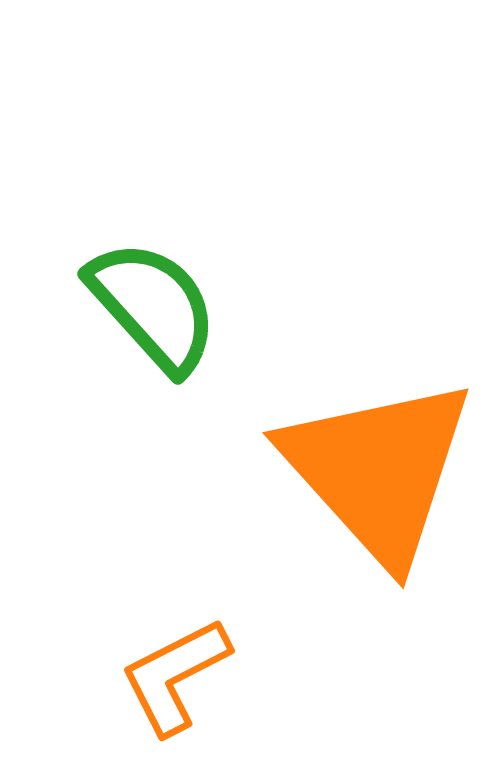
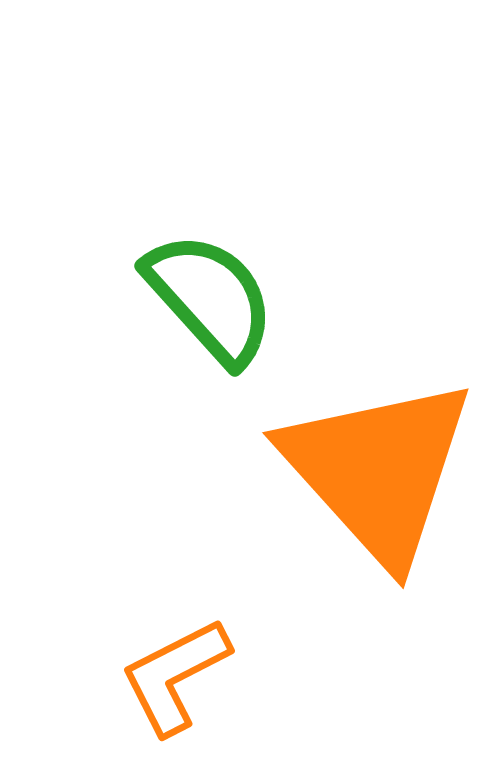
green semicircle: moved 57 px right, 8 px up
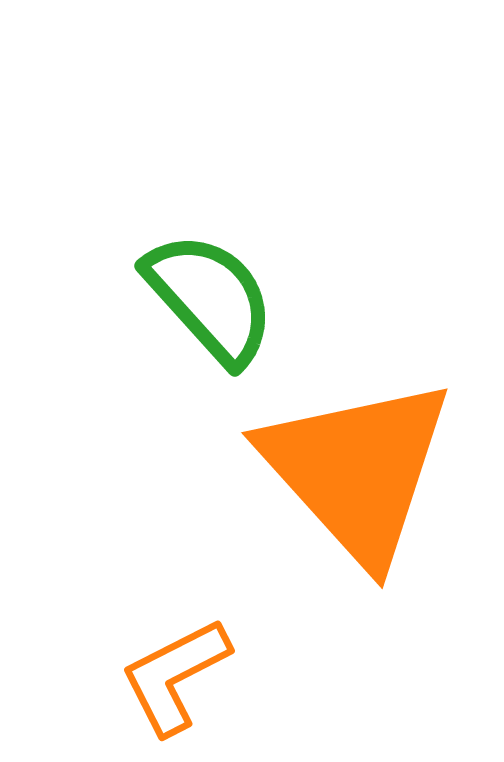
orange triangle: moved 21 px left
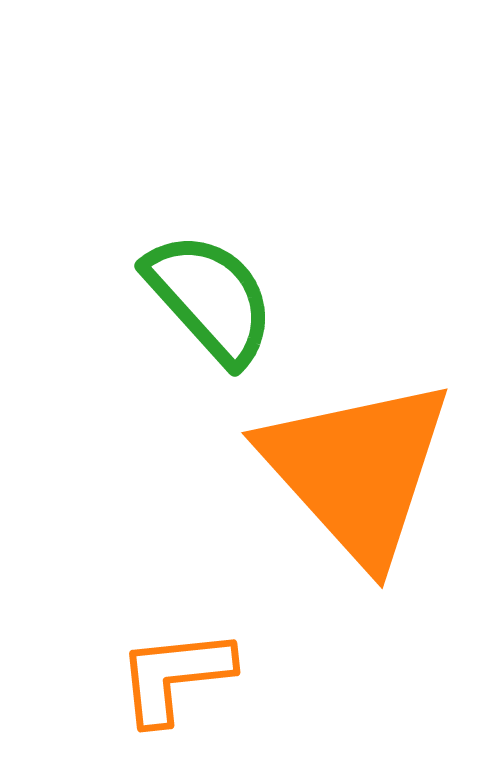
orange L-shape: rotated 21 degrees clockwise
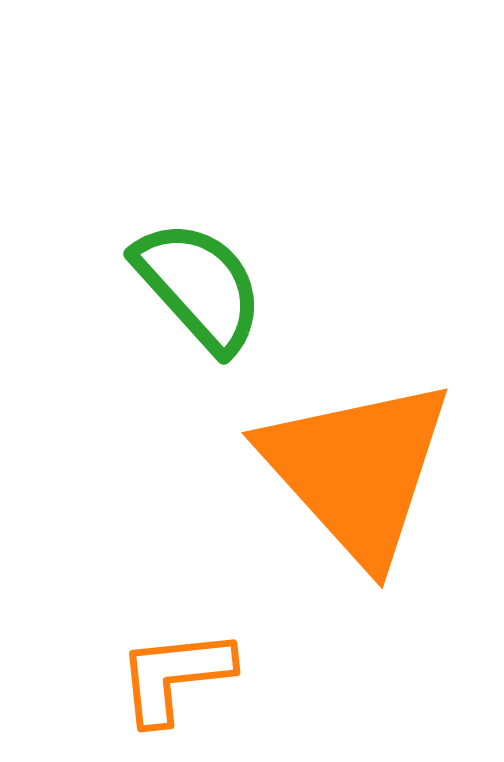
green semicircle: moved 11 px left, 12 px up
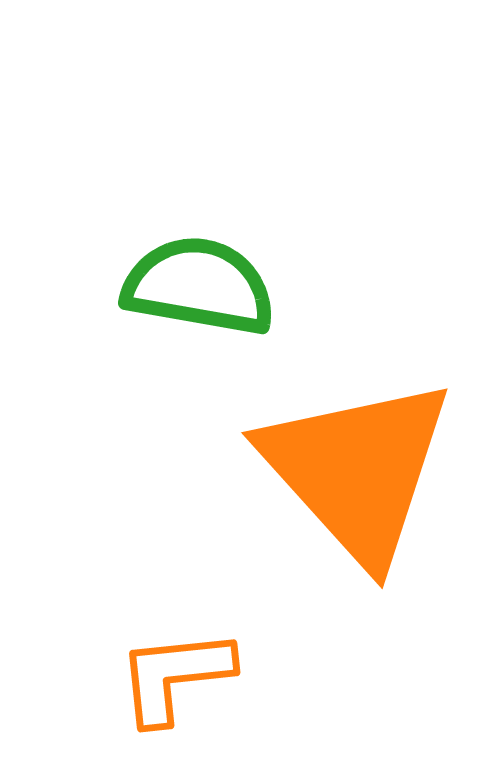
green semicircle: rotated 38 degrees counterclockwise
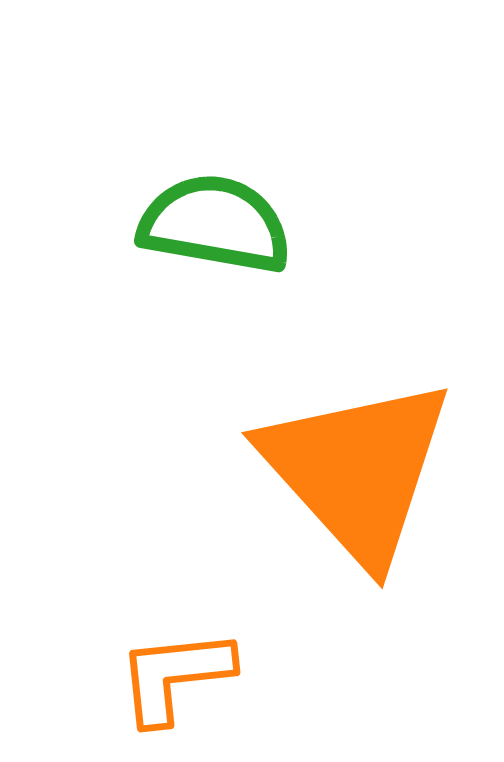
green semicircle: moved 16 px right, 62 px up
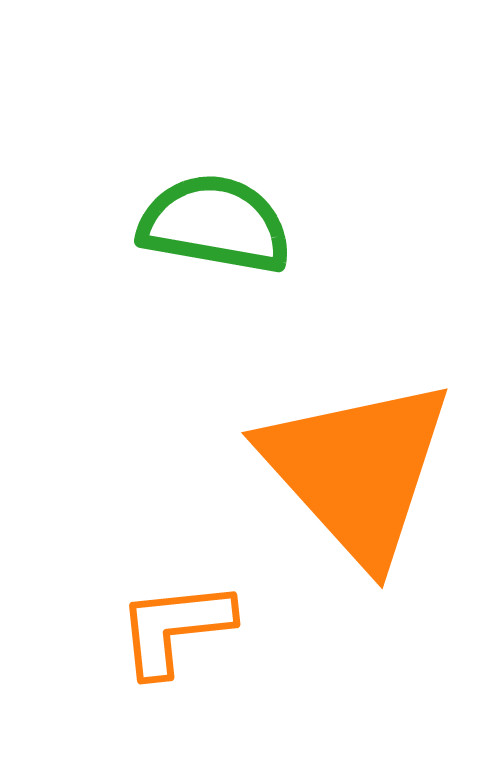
orange L-shape: moved 48 px up
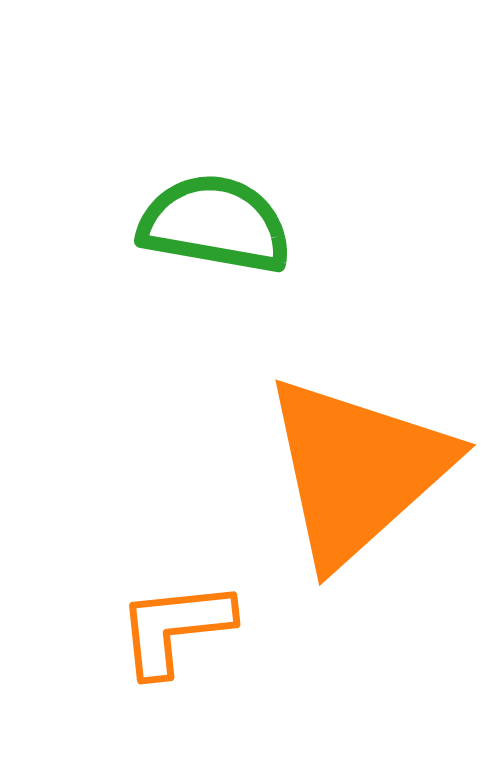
orange triangle: rotated 30 degrees clockwise
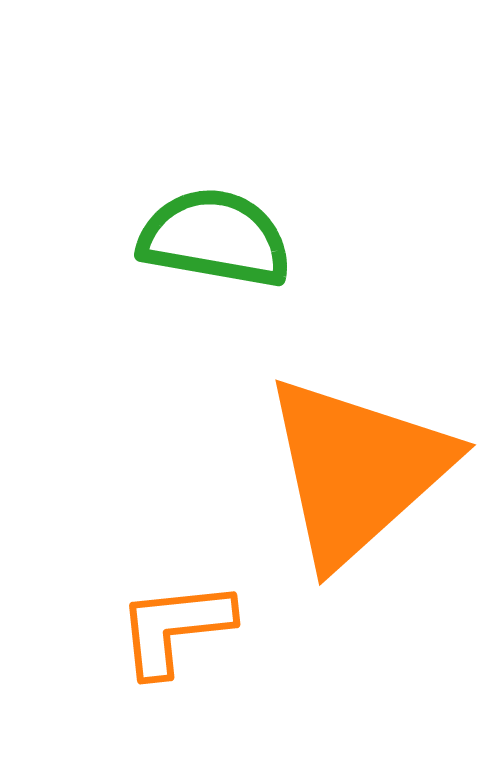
green semicircle: moved 14 px down
